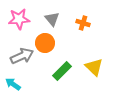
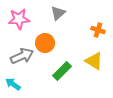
gray triangle: moved 6 px right, 6 px up; rotated 28 degrees clockwise
orange cross: moved 15 px right, 7 px down
yellow triangle: moved 6 px up; rotated 12 degrees counterclockwise
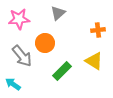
orange cross: rotated 24 degrees counterclockwise
gray arrow: rotated 75 degrees clockwise
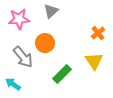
gray triangle: moved 7 px left, 2 px up
orange cross: moved 3 px down; rotated 32 degrees counterclockwise
gray arrow: moved 1 px right, 1 px down
yellow triangle: rotated 24 degrees clockwise
green rectangle: moved 3 px down
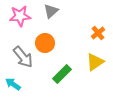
pink star: moved 1 px right, 3 px up
yellow triangle: moved 1 px right, 1 px down; rotated 30 degrees clockwise
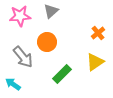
orange circle: moved 2 px right, 1 px up
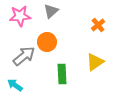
orange cross: moved 8 px up
gray arrow: moved 1 px right, 1 px up; rotated 90 degrees counterclockwise
green rectangle: rotated 48 degrees counterclockwise
cyan arrow: moved 2 px right, 1 px down
